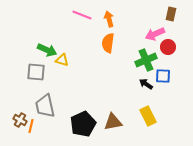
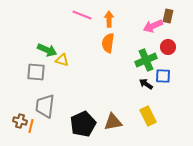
brown rectangle: moved 3 px left, 2 px down
orange arrow: rotated 14 degrees clockwise
pink arrow: moved 2 px left, 8 px up
gray trapezoid: rotated 20 degrees clockwise
brown cross: moved 1 px down; rotated 16 degrees counterclockwise
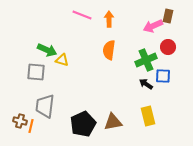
orange semicircle: moved 1 px right, 7 px down
yellow rectangle: rotated 12 degrees clockwise
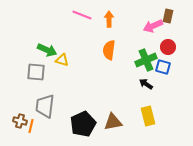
blue square: moved 9 px up; rotated 14 degrees clockwise
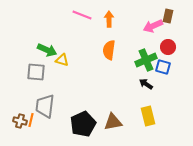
orange line: moved 6 px up
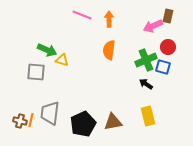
gray trapezoid: moved 5 px right, 7 px down
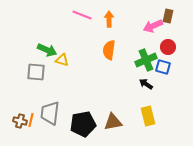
black pentagon: rotated 15 degrees clockwise
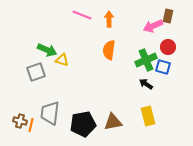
gray square: rotated 24 degrees counterclockwise
orange line: moved 5 px down
